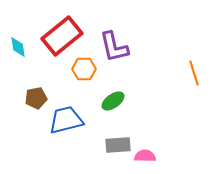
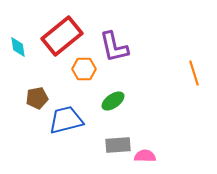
brown pentagon: moved 1 px right
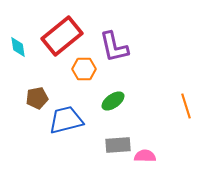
orange line: moved 8 px left, 33 px down
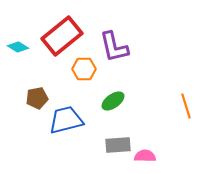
cyan diamond: rotated 50 degrees counterclockwise
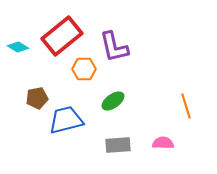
pink semicircle: moved 18 px right, 13 px up
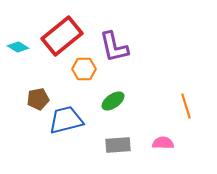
brown pentagon: moved 1 px right, 1 px down
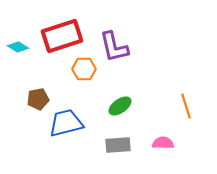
red rectangle: rotated 21 degrees clockwise
green ellipse: moved 7 px right, 5 px down
blue trapezoid: moved 3 px down
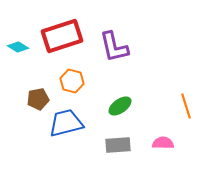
orange hexagon: moved 12 px left, 12 px down; rotated 15 degrees clockwise
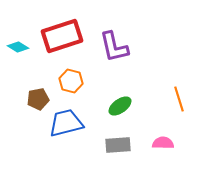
orange hexagon: moved 1 px left
orange line: moved 7 px left, 7 px up
